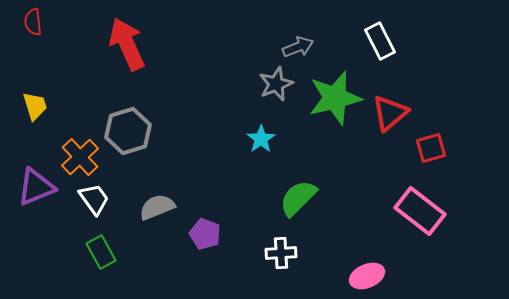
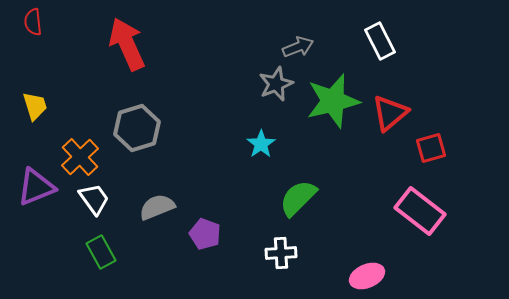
green star: moved 2 px left, 3 px down
gray hexagon: moved 9 px right, 3 px up
cyan star: moved 5 px down
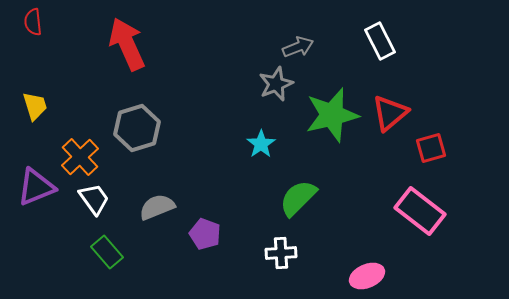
green star: moved 1 px left, 14 px down
green rectangle: moved 6 px right; rotated 12 degrees counterclockwise
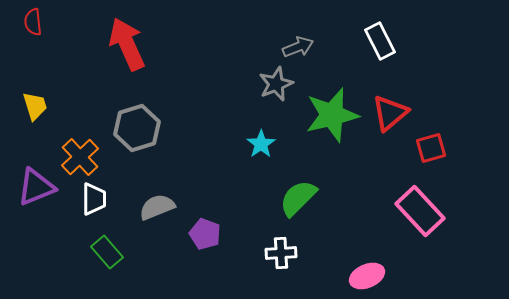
white trapezoid: rotated 36 degrees clockwise
pink rectangle: rotated 9 degrees clockwise
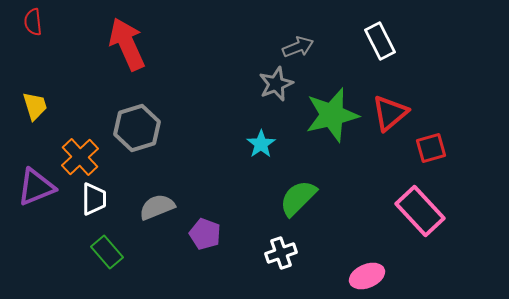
white cross: rotated 16 degrees counterclockwise
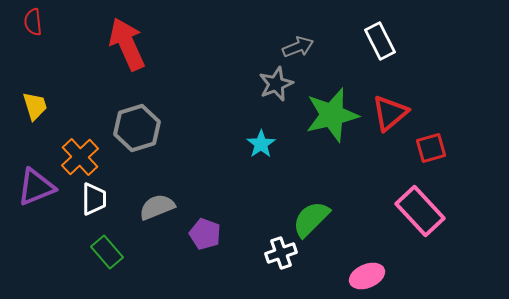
green semicircle: moved 13 px right, 21 px down
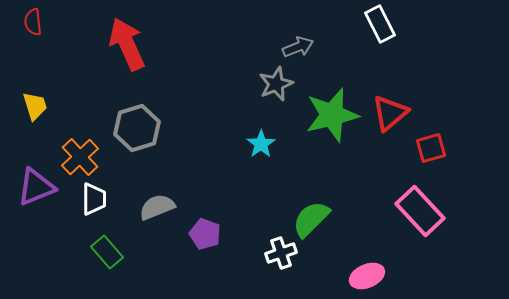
white rectangle: moved 17 px up
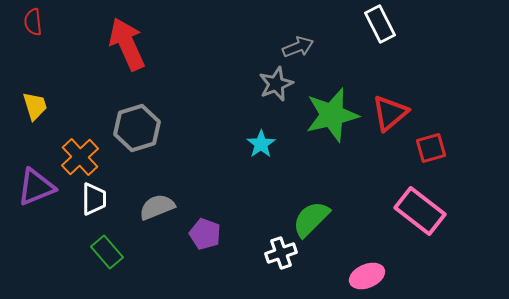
pink rectangle: rotated 9 degrees counterclockwise
